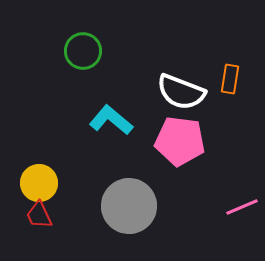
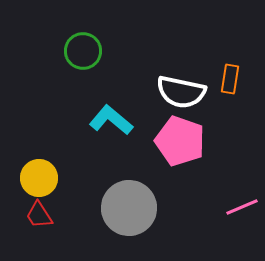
white semicircle: rotated 9 degrees counterclockwise
pink pentagon: rotated 12 degrees clockwise
yellow circle: moved 5 px up
gray circle: moved 2 px down
red trapezoid: rotated 8 degrees counterclockwise
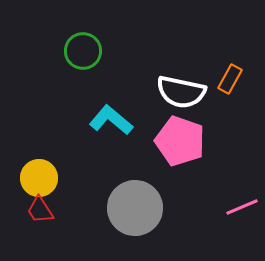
orange rectangle: rotated 20 degrees clockwise
gray circle: moved 6 px right
red trapezoid: moved 1 px right, 5 px up
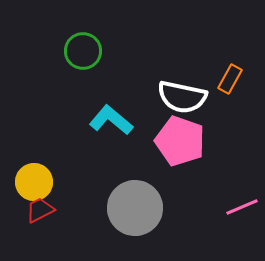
white semicircle: moved 1 px right, 5 px down
yellow circle: moved 5 px left, 4 px down
red trapezoid: rotated 96 degrees clockwise
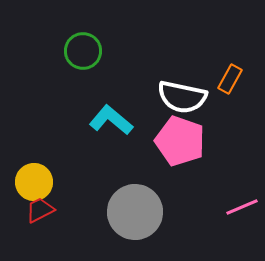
gray circle: moved 4 px down
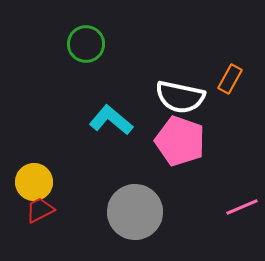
green circle: moved 3 px right, 7 px up
white semicircle: moved 2 px left
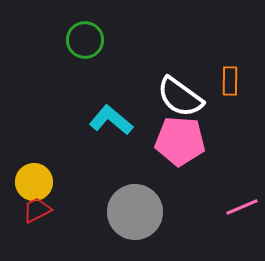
green circle: moved 1 px left, 4 px up
orange rectangle: moved 2 px down; rotated 28 degrees counterclockwise
white semicircle: rotated 24 degrees clockwise
pink pentagon: rotated 15 degrees counterclockwise
red trapezoid: moved 3 px left
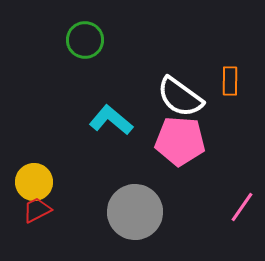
pink line: rotated 32 degrees counterclockwise
